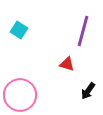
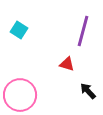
black arrow: rotated 102 degrees clockwise
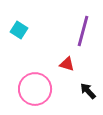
pink circle: moved 15 px right, 6 px up
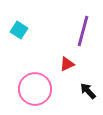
red triangle: rotated 42 degrees counterclockwise
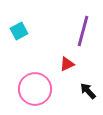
cyan square: moved 1 px down; rotated 30 degrees clockwise
